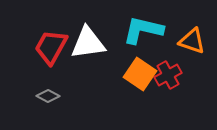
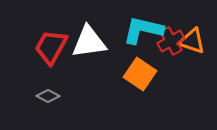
white triangle: moved 1 px right, 1 px up
red cross: moved 3 px right, 34 px up
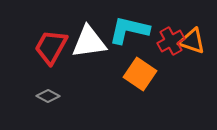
cyan L-shape: moved 14 px left
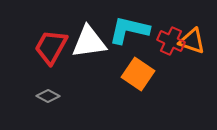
red cross: rotated 36 degrees counterclockwise
orange square: moved 2 px left
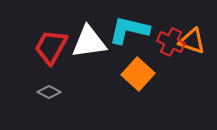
red cross: moved 1 px down
orange square: rotated 8 degrees clockwise
gray diamond: moved 1 px right, 4 px up
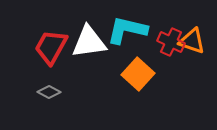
cyan L-shape: moved 2 px left
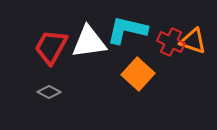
orange triangle: moved 1 px right
